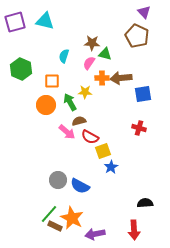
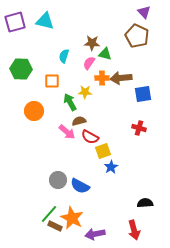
green hexagon: rotated 20 degrees counterclockwise
orange circle: moved 12 px left, 6 px down
red arrow: rotated 12 degrees counterclockwise
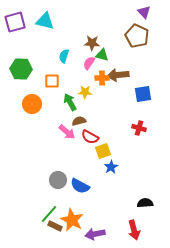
green triangle: moved 3 px left, 1 px down
brown arrow: moved 3 px left, 3 px up
orange circle: moved 2 px left, 7 px up
orange star: moved 2 px down
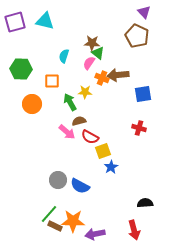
green triangle: moved 4 px left, 2 px up; rotated 24 degrees clockwise
orange cross: rotated 24 degrees clockwise
orange star: moved 1 px right, 1 px down; rotated 25 degrees counterclockwise
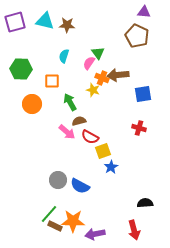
purple triangle: rotated 40 degrees counterclockwise
brown star: moved 25 px left, 18 px up
green triangle: rotated 16 degrees clockwise
yellow star: moved 8 px right, 2 px up; rotated 16 degrees clockwise
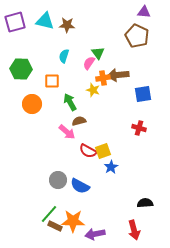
orange cross: moved 1 px right; rotated 32 degrees counterclockwise
red semicircle: moved 2 px left, 14 px down
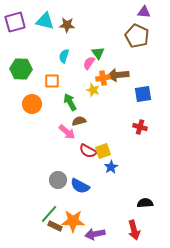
red cross: moved 1 px right, 1 px up
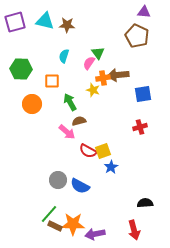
red cross: rotated 32 degrees counterclockwise
orange star: moved 3 px down
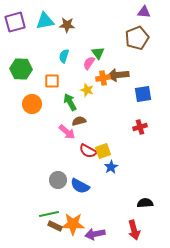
cyan triangle: rotated 24 degrees counterclockwise
brown pentagon: moved 2 px down; rotated 25 degrees clockwise
yellow star: moved 6 px left
green line: rotated 36 degrees clockwise
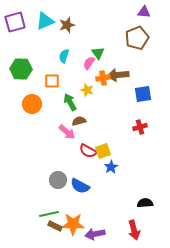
cyan triangle: rotated 12 degrees counterclockwise
brown star: rotated 21 degrees counterclockwise
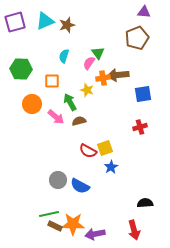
pink arrow: moved 11 px left, 15 px up
yellow square: moved 2 px right, 3 px up
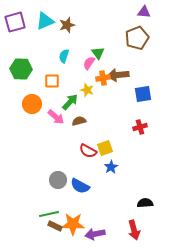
green arrow: rotated 72 degrees clockwise
